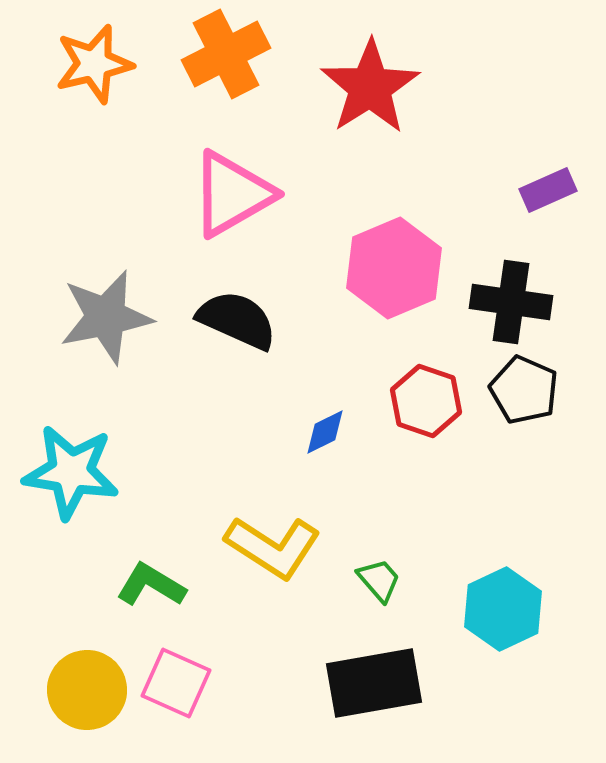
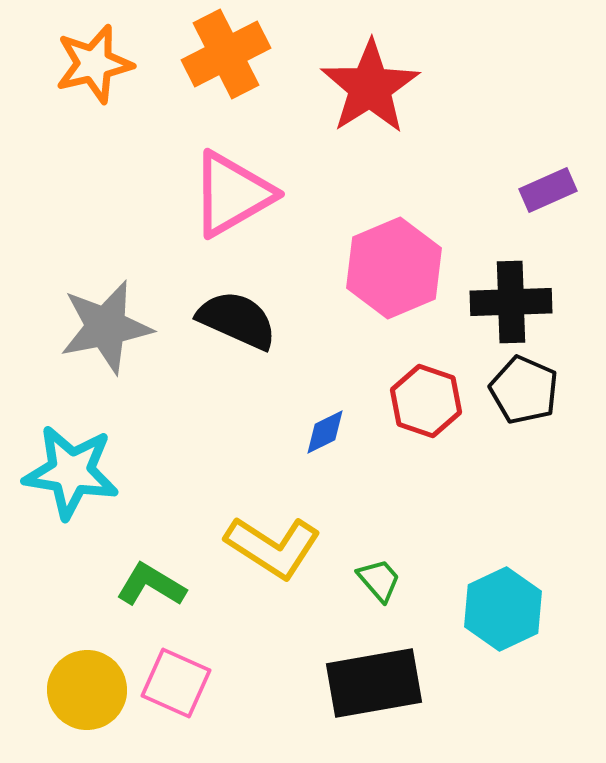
black cross: rotated 10 degrees counterclockwise
gray star: moved 10 px down
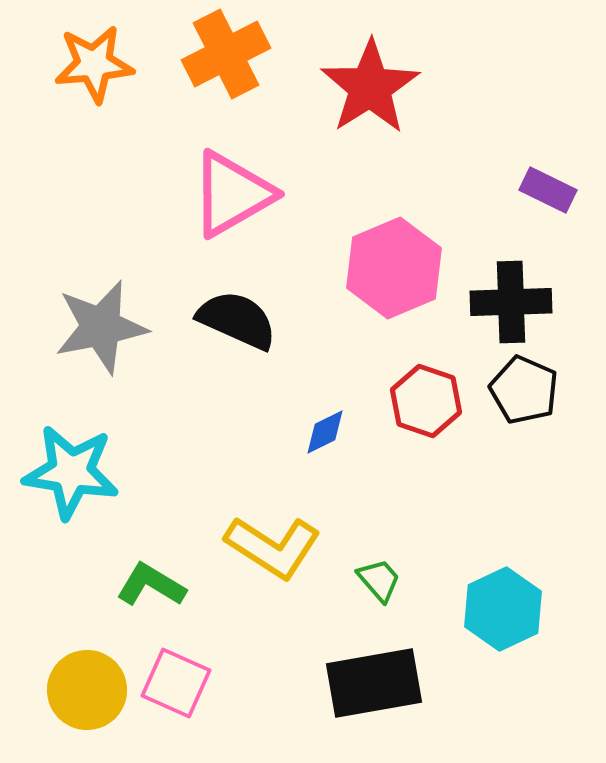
orange star: rotated 8 degrees clockwise
purple rectangle: rotated 50 degrees clockwise
gray star: moved 5 px left
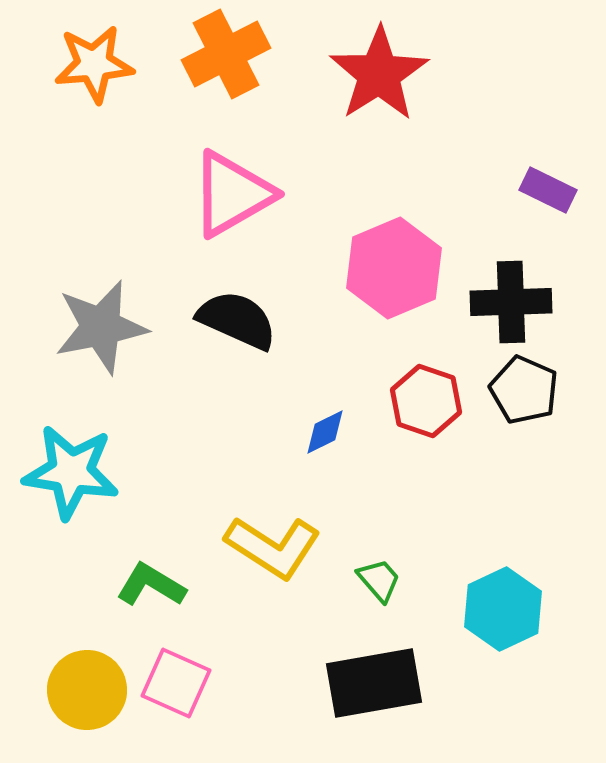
red star: moved 9 px right, 13 px up
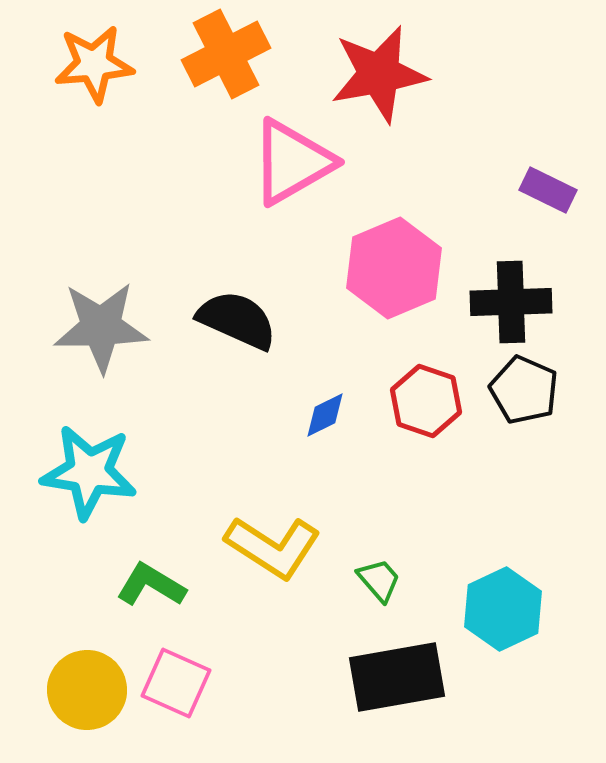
red star: rotated 22 degrees clockwise
pink triangle: moved 60 px right, 32 px up
gray star: rotated 10 degrees clockwise
blue diamond: moved 17 px up
cyan star: moved 18 px right
black rectangle: moved 23 px right, 6 px up
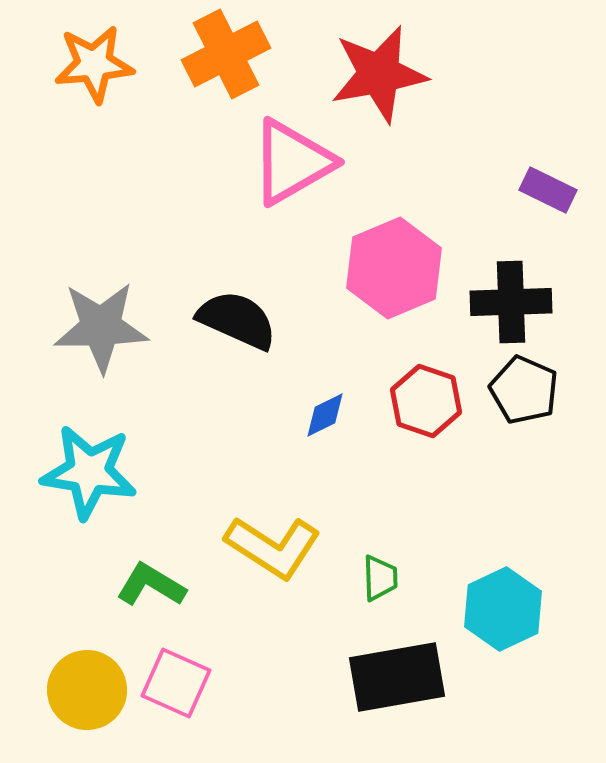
green trapezoid: moved 1 px right, 2 px up; rotated 39 degrees clockwise
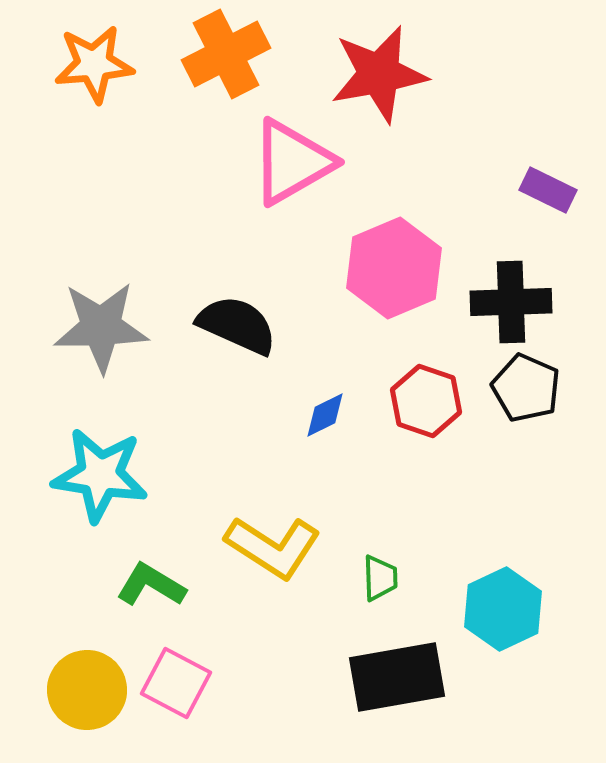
black semicircle: moved 5 px down
black pentagon: moved 2 px right, 2 px up
cyan star: moved 11 px right, 3 px down
pink square: rotated 4 degrees clockwise
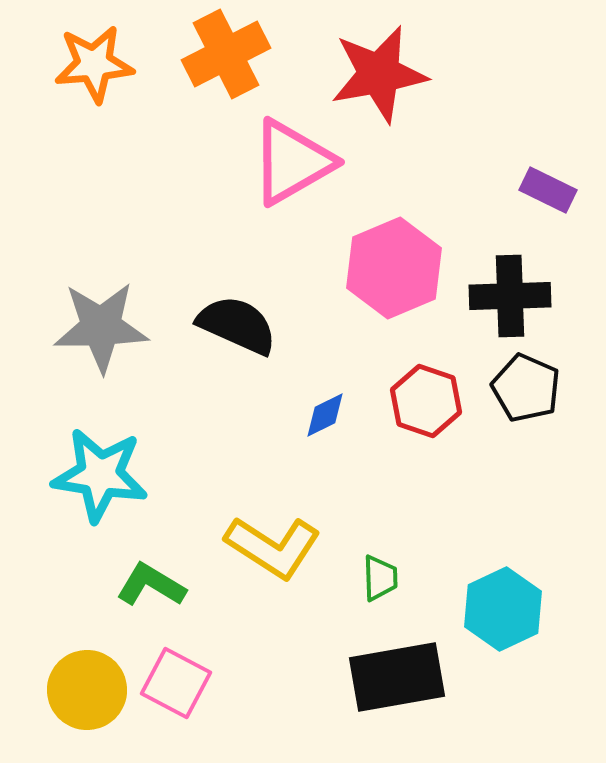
black cross: moved 1 px left, 6 px up
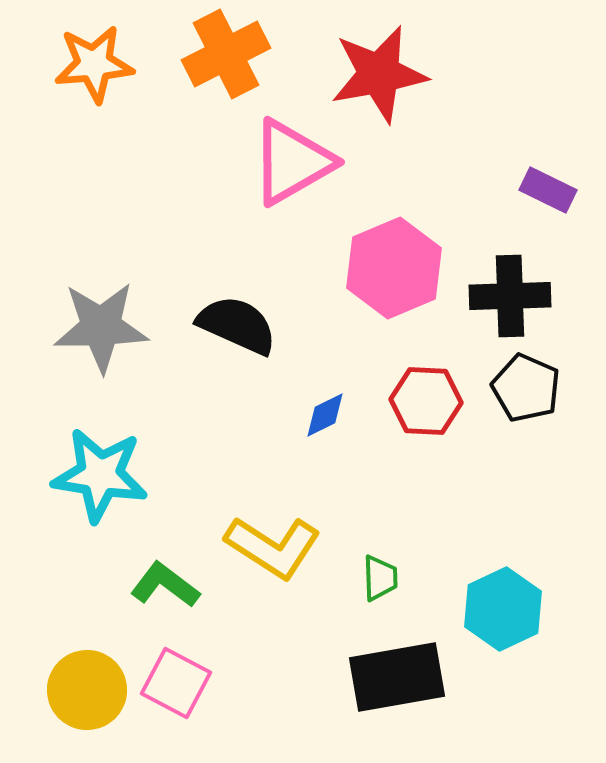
red hexagon: rotated 16 degrees counterclockwise
green L-shape: moved 14 px right; rotated 6 degrees clockwise
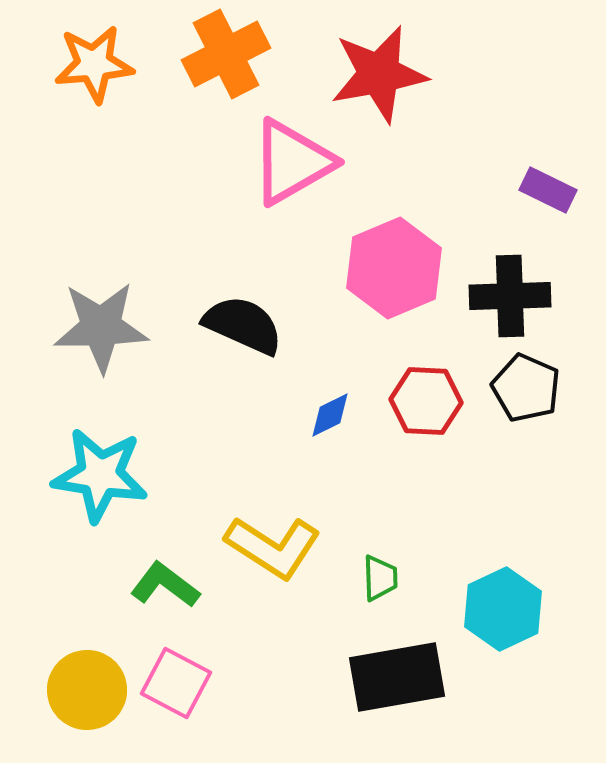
black semicircle: moved 6 px right
blue diamond: moved 5 px right
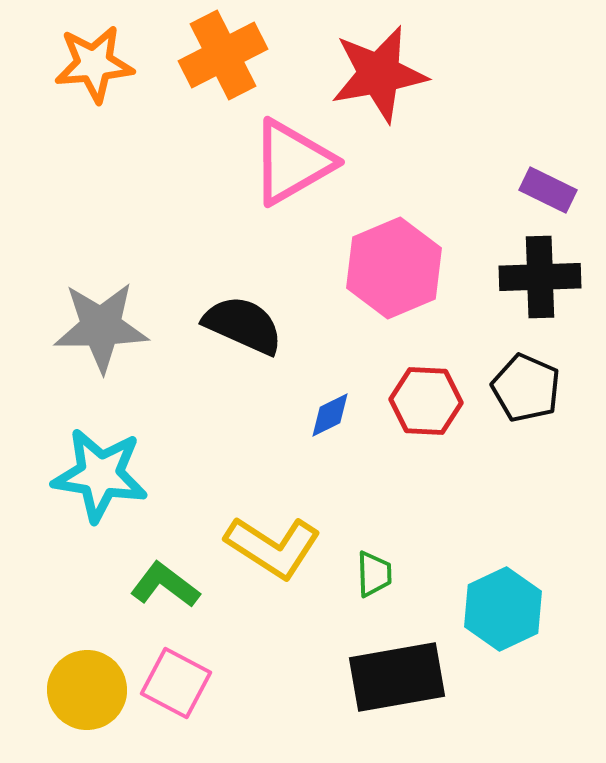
orange cross: moved 3 px left, 1 px down
black cross: moved 30 px right, 19 px up
green trapezoid: moved 6 px left, 4 px up
